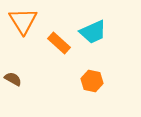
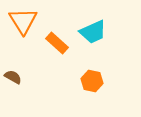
orange rectangle: moved 2 px left
brown semicircle: moved 2 px up
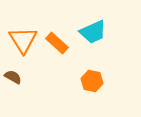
orange triangle: moved 19 px down
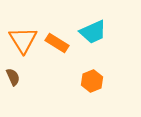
orange rectangle: rotated 10 degrees counterclockwise
brown semicircle: rotated 36 degrees clockwise
orange hexagon: rotated 25 degrees clockwise
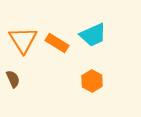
cyan trapezoid: moved 3 px down
brown semicircle: moved 2 px down
orange hexagon: rotated 10 degrees counterclockwise
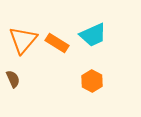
orange triangle: rotated 12 degrees clockwise
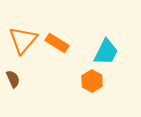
cyan trapezoid: moved 13 px right, 17 px down; rotated 40 degrees counterclockwise
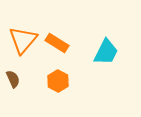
orange hexagon: moved 34 px left
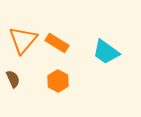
cyan trapezoid: rotated 100 degrees clockwise
